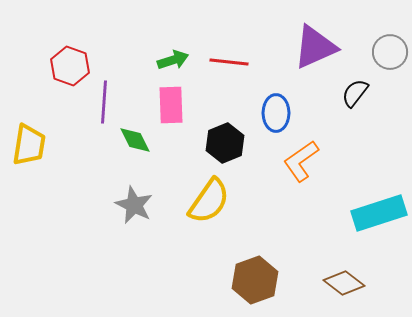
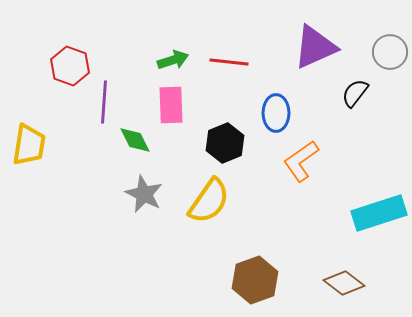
gray star: moved 10 px right, 11 px up
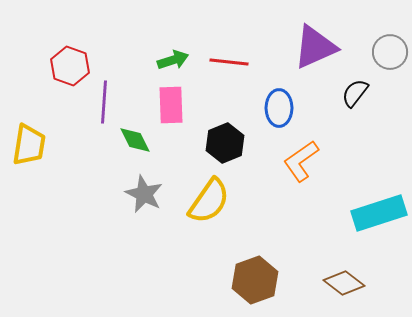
blue ellipse: moved 3 px right, 5 px up
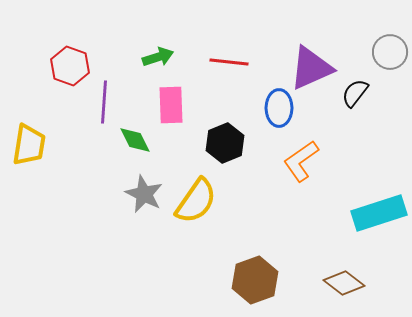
purple triangle: moved 4 px left, 21 px down
green arrow: moved 15 px left, 3 px up
yellow semicircle: moved 13 px left
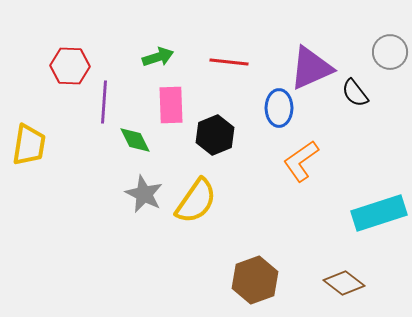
red hexagon: rotated 18 degrees counterclockwise
black semicircle: rotated 76 degrees counterclockwise
black hexagon: moved 10 px left, 8 px up
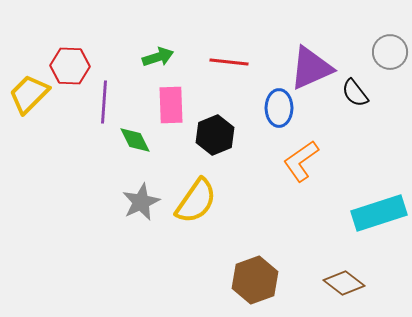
yellow trapezoid: moved 51 px up; rotated 144 degrees counterclockwise
gray star: moved 3 px left, 8 px down; rotated 21 degrees clockwise
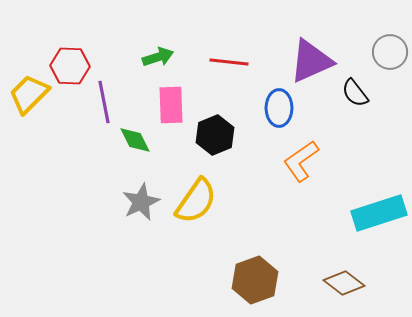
purple triangle: moved 7 px up
purple line: rotated 15 degrees counterclockwise
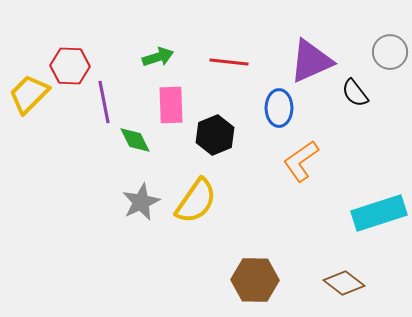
brown hexagon: rotated 21 degrees clockwise
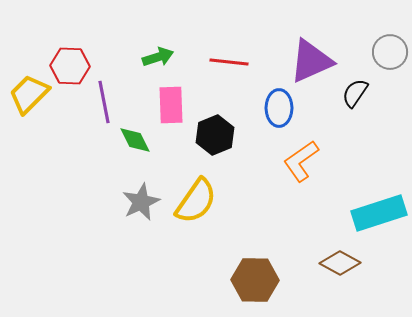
black semicircle: rotated 72 degrees clockwise
brown diamond: moved 4 px left, 20 px up; rotated 9 degrees counterclockwise
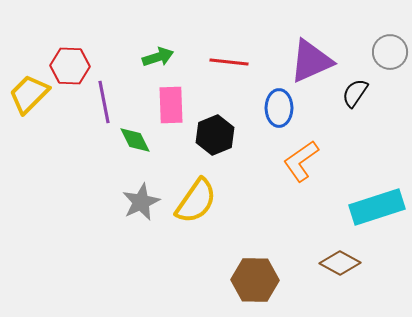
cyan rectangle: moved 2 px left, 6 px up
